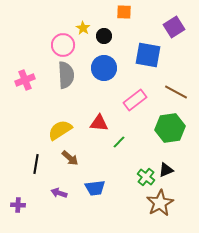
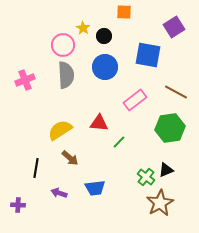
blue circle: moved 1 px right, 1 px up
black line: moved 4 px down
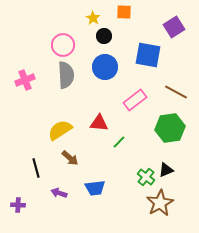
yellow star: moved 10 px right, 10 px up
black line: rotated 24 degrees counterclockwise
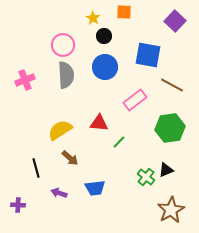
purple square: moved 1 px right, 6 px up; rotated 15 degrees counterclockwise
brown line: moved 4 px left, 7 px up
brown star: moved 11 px right, 7 px down
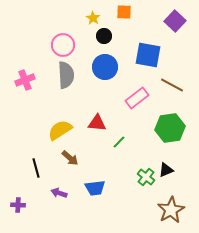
pink rectangle: moved 2 px right, 2 px up
red triangle: moved 2 px left
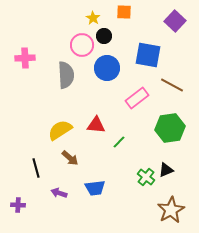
pink circle: moved 19 px right
blue circle: moved 2 px right, 1 px down
pink cross: moved 22 px up; rotated 18 degrees clockwise
red triangle: moved 1 px left, 2 px down
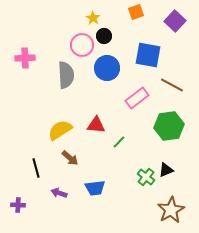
orange square: moved 12 px right; rotated 21 degrees counterclockwise
green hexagon: moved 1 px left, 2 px up
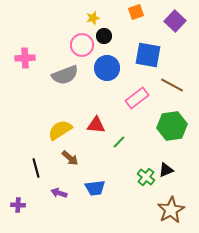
yellow star: rotated 24 degrees clockwise
gray semicircle: moved 1 px left; rotated 72 degrees clockwise
green hexagon: moved 3 px right
